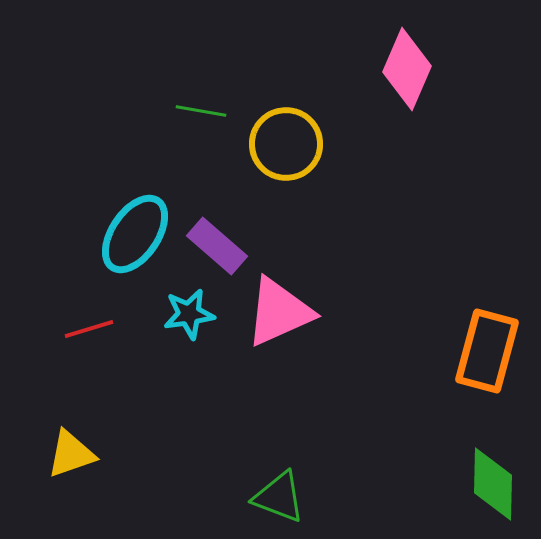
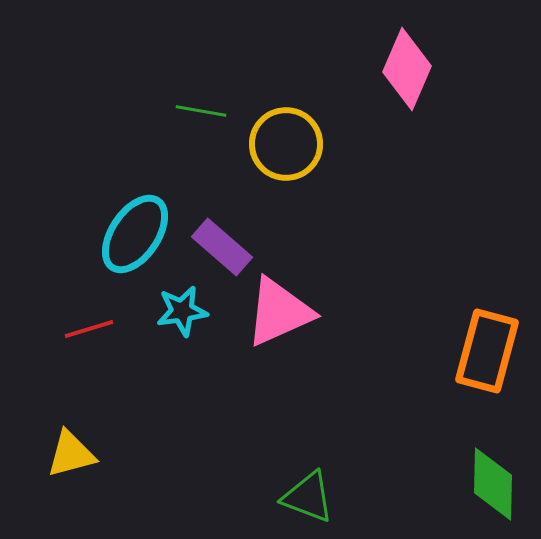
purple rectangle: moved 5 px right, 1 px down
cyan star: moved 7 px left, 3 px up
yellow triangle: rotated 4 degrees clockwise
green triangle: moved 29 px right
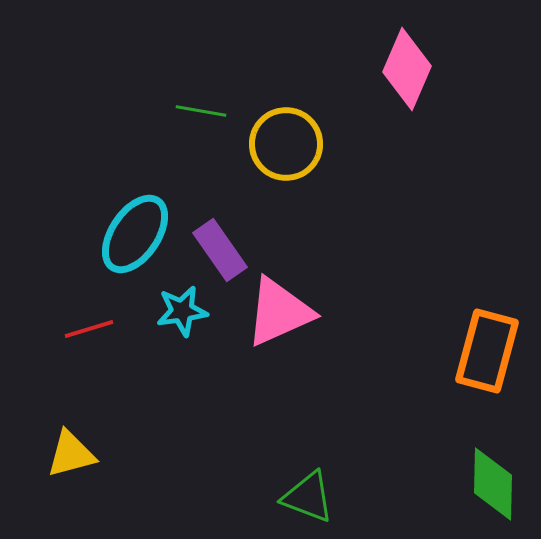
purple rectangle: moved 2 px left, 3 px down; rotated 14 degrees clockwise
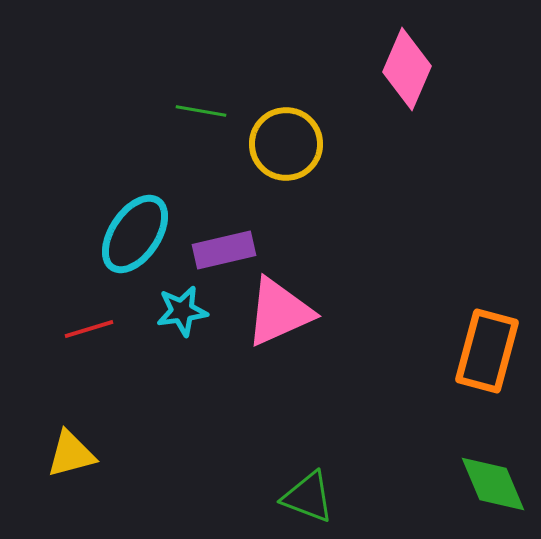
purple rectangle: moved 4 px right; rotated 68 degrees counterclockwise
green diamond: rotated 24 degrees counterclockwise
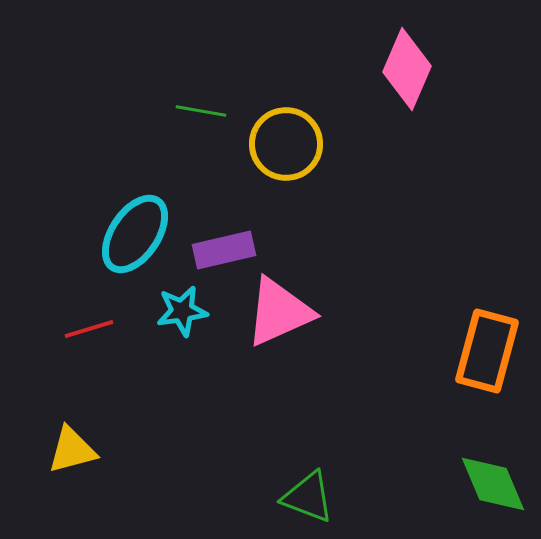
yellow triangle: moved 1 px right, 4 px up
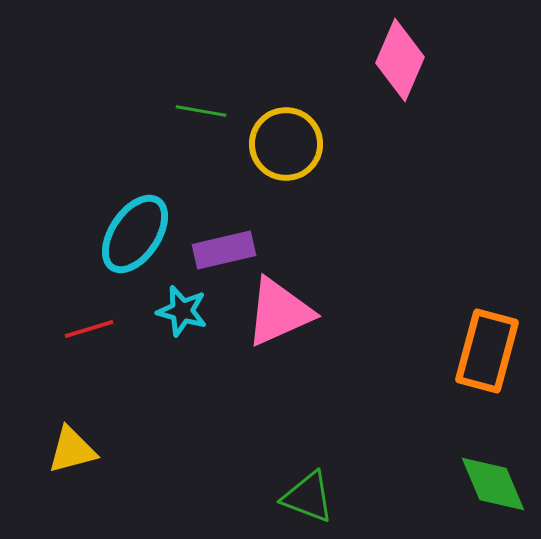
pink diamond: moved 7 px left, 9 px up
cyan star: rotated 24 degrees clockwise
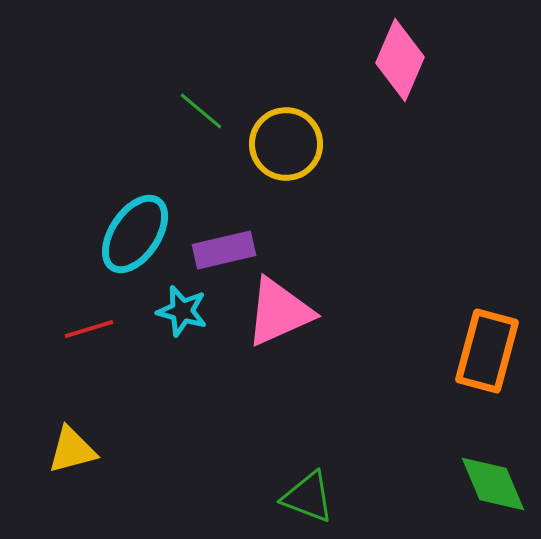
green line: rotated 30 degrees clockwise
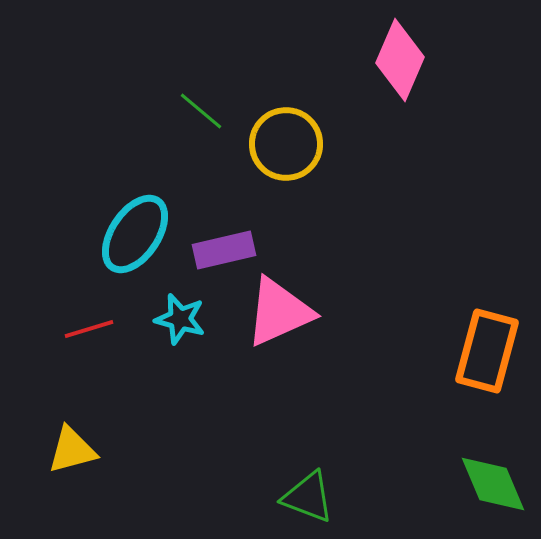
cyan star: moved 2 px left, 8 px down
